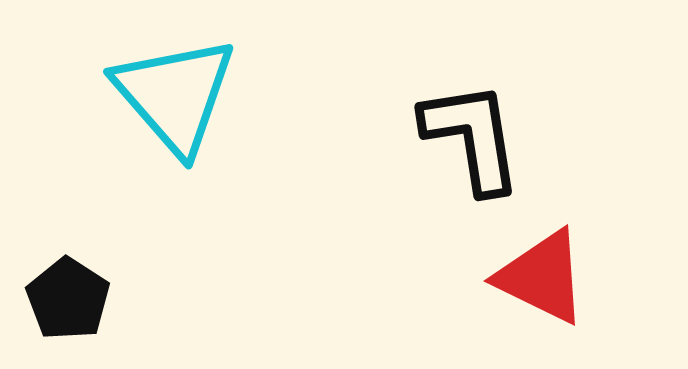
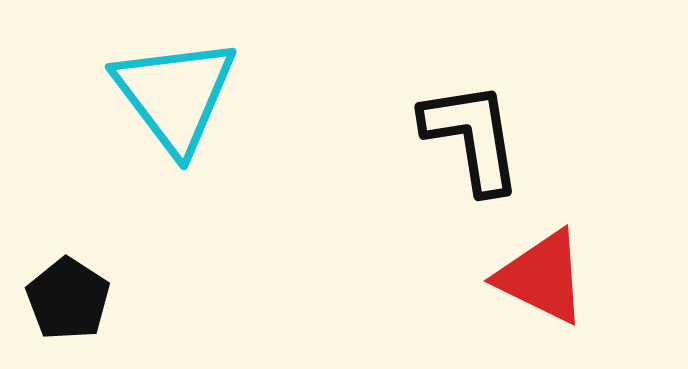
cyan triangle: rotated 4 degrees clockwise
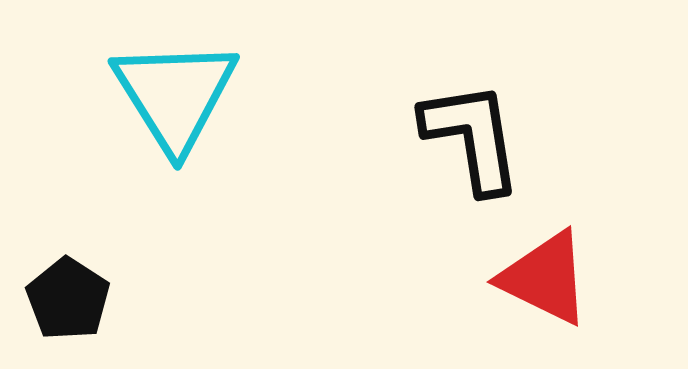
cyan triangle: rotated 5 degrees clockwise
red triangle: moved 3 px right, 1 px down
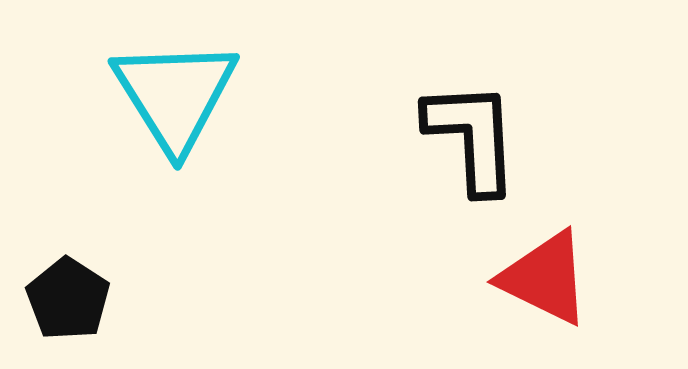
black L-shape: rotated 6 degrees clockwise
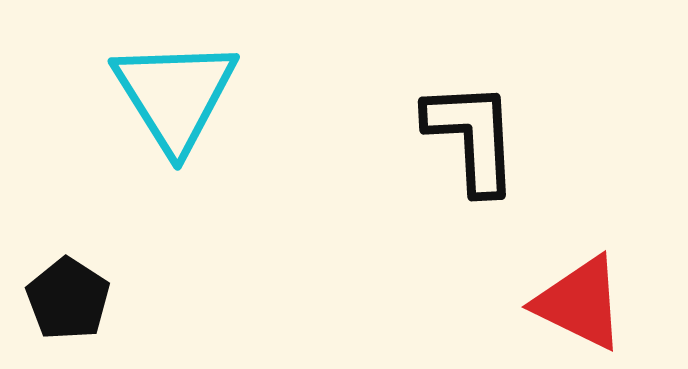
red triangle: moved 35 px right, 25 px down
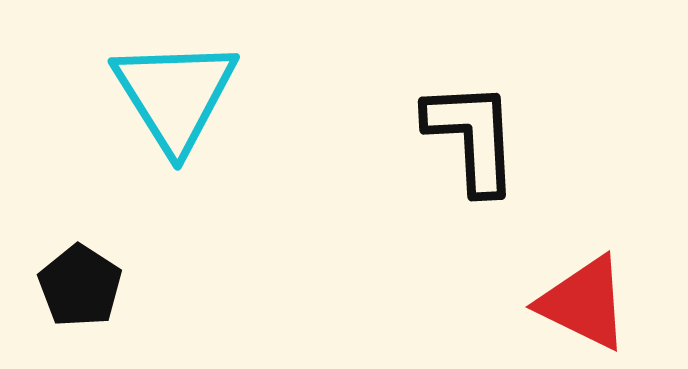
black pentagon: moved 12 px right, 13 px up
red triangle: moved 4 px right
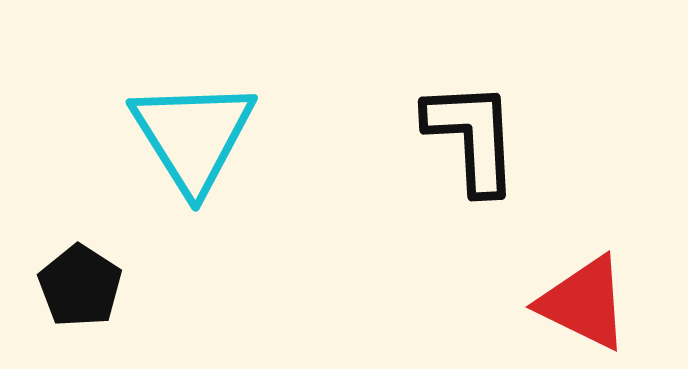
cyan triangle: moved 18 px right, 41 px down
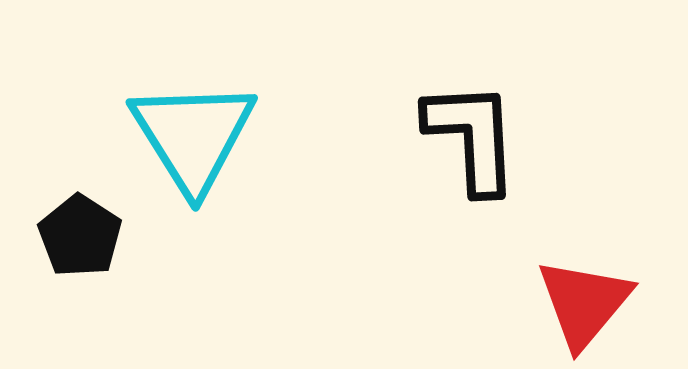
black pentagon: moved 50 px up
red triangle: rotated 44 degrees clockwise
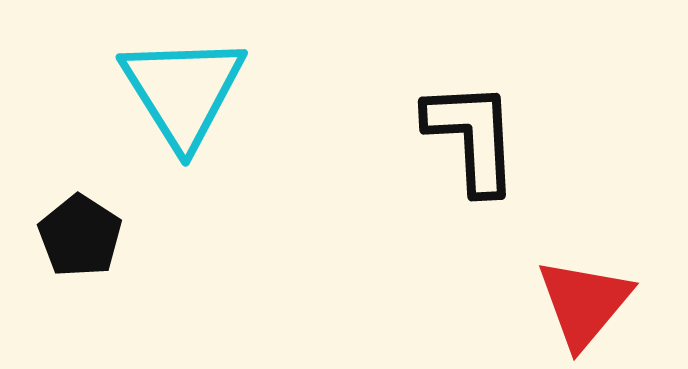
cyan triangle: moved 10 px left, 45 px up
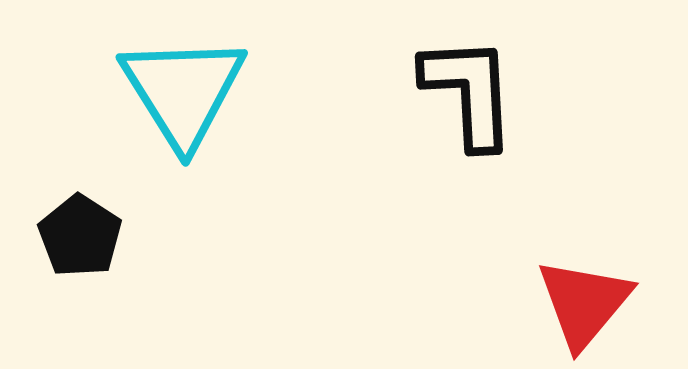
black L-shape: moved 3 px left, 45 px up
